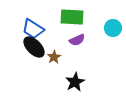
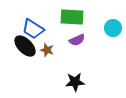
black ellipse: moved 9 px left, 1 px up
brown star: moved 7 px left, 7 px up; rotated 24 degrees counterclockwise
black star: rotated 24 degrees clockwise
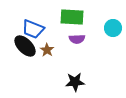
blue trapezoid: rotated 10 degrees counterclockwise
purple semicircle: moved 1 px up; rotated 21 degrees clockwise
brown star: rotated 16 degrees clockwise
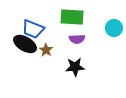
cyan circle: moved 1 px right
black ellipse: moved 2 px up; rotated 15 degrees counterclockwise
brown star: moved 1 px left
black star: moved 15 px up
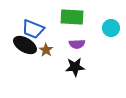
cyan circle: moved 3 px left
purple semicircle: moved 5 px down
black ellipse: moved 1 px down
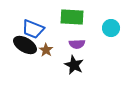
black star: moved 1 px left, 2 px up; rotated 30 degrees clockwise
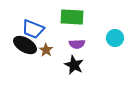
cyan circle: moved 4 px right, 10 px down
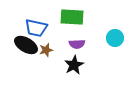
blue trapezoid: moved 3 px right, 1 px up; rotated 10 degrees counterclockwise
black ellipse: moved 1 px right
brown star: rotated 24 degrees clockwise
black star: rotated 18 degrees clockwise
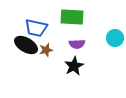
black star: moved 1 px down
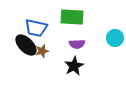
black ellipse: rotated 15 degrees clockwise
brown star: moved 4 px left, 1 px down
